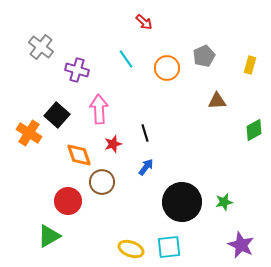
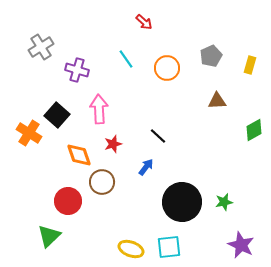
gray cross: rotated 20 degrees clockwise
gray pentagon: moved 7 px right
black line: moved 13 px right, 3 px down; rotated 30 degrees counterclockwise
green triangle: rotated 15 degrees counterclockwise
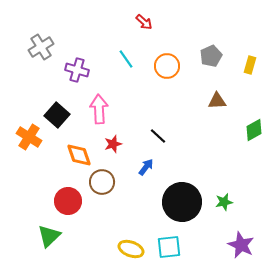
orange circle: moved 2 px up
orange cross: moved 4 px down
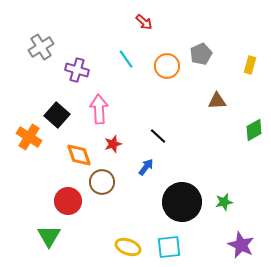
gray pentagon: moved 10 px left, 2 px up
green triangle: rotated 15 degrees counterclockwise
yellow ellipse: moved 3 px left, 2 px up
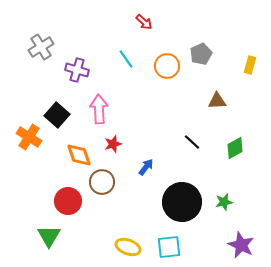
green diamond: moved 19 px left, 18 px down
black line: moved 34 px right, 6 px down
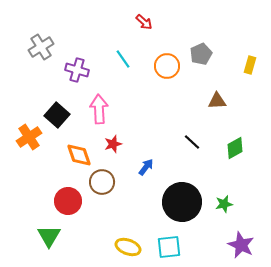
cyan line: moved 3 px left
orange cross: rotated 25 degrees clockwise
green star: moved 2 px down
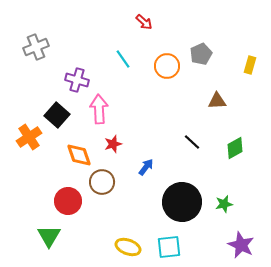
gray cross: moved 5 px left; rotated 10 degrees clockwise
purple cross: moved 10 px down
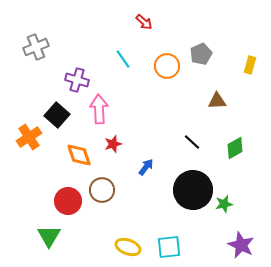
brown circle: moved 8 px down
black circle: moved 11 px right, 12 px up
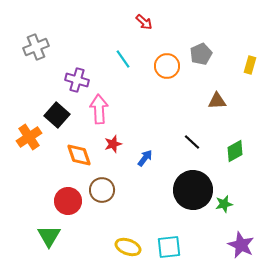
green diamond: moved 3 px down
blue arrow: moved 1 px left, 9 px up
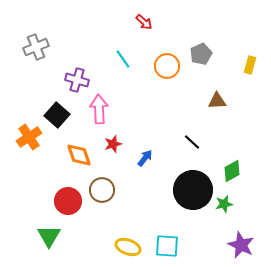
green diamond: moved 3 px left, 20 px down
cyan square: moved 2 px left, 1 px up; rotated 10 degrees clockwise
